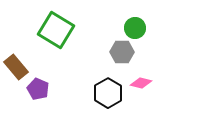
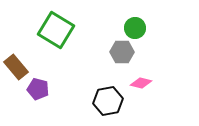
purple pentagon: rotated 10 degrees counterclockwise
black hexagon: moved 8 px down; rotated 20 degrees clockwise
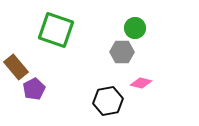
green square: rotated 12 degrees counterclockwise
purple pentagon: moved 4 px left; rotated 30 degrees clockwise
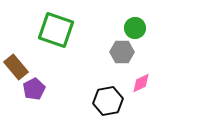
pink diamond: rotated 40 degrees counterclockwise
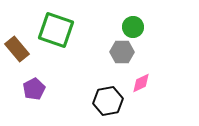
green circle: moved 2 px left, 1 px up
brown rectangle: moved 1 px right, 18 px up
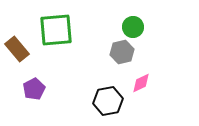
green square: rotated 24 degrees counterclockwise
gray hexagon: rotated 15 degrees counterclockwise
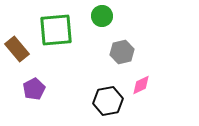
green circle: moved 31 px left, 11 px up
pink diamond: moved 2 px down
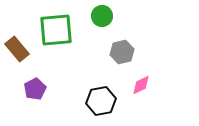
purple pentagon: moved 1 px right
black hexagon: moved 7 px left
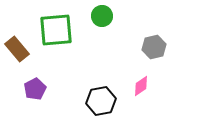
gray hexagon: moved 32 px right, 5 px up
pink diamond: moved 1 px down; rotated 10 degrees counterclockwise
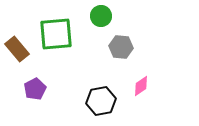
green circle: moved 1 px left
green square: moved 4 px down
gray hexagon: moved 33 px left; rotated 20 degrees clockwise
